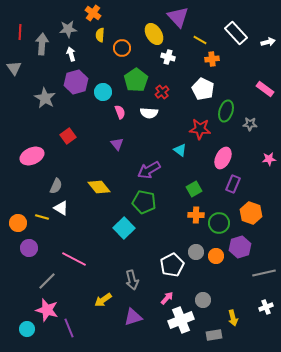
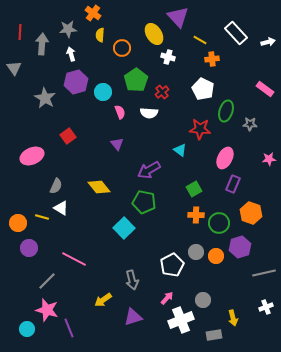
pink ellipse at (223, 158): moved 2 px right
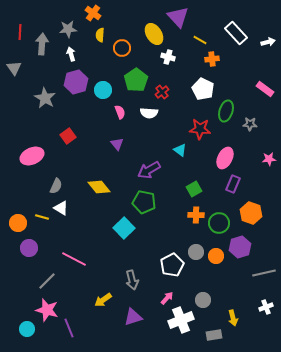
cyan circle at (103, 92): moved 2 px up
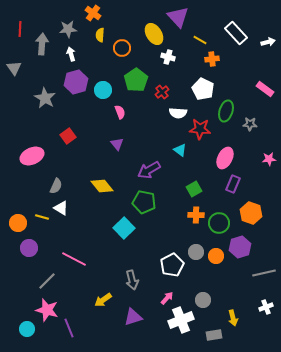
red line at (20, 32): moved 3 px up
white semicircle at (149, 113): moved 29 px right
yellow diamond at (99, 187): moved 3 px right, 1 px up
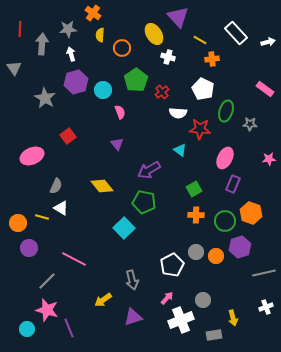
green circle at (219, 223): moved 6 px right, 2 px up
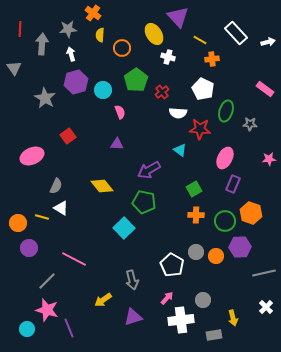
purple triangle at (117, 144): rotated 48 degrees counterclockwise
purple hexagon at (240, 247): rotated 15 degrees clockwise
white pentagon at (172, 265): rotated 15 degrees counterclockwise
white cross at (266, 307): rotated 24 degrees counterclockwise
white cross at (181, 320): rotated 15 degrees clockwise
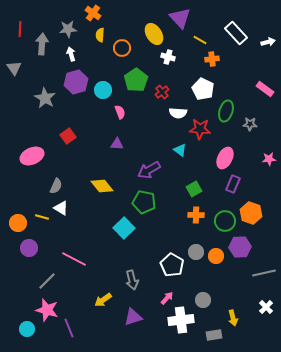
purple triangle at (178, 17): moved 2 px right, 1 px down
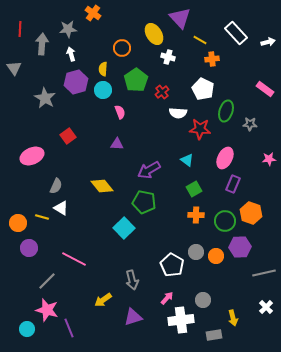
yellow semicircle at (100, 35): moved 3 px right, 34 px down
cyan triangle at (180, 150): moved 7 px right, 10 px down
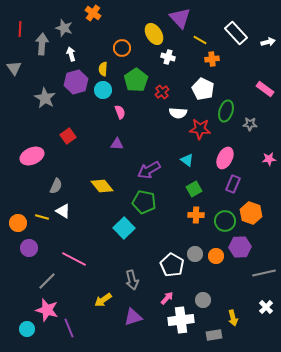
gray star at (68, 29): moved 4 px left, 1 px up; rotated 24 degrees clockwise
white triangle at (61, 208): moved 2 px right, 3 px down
gray circle at (196, 252): moved 1 px left, 2 px down
